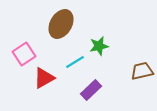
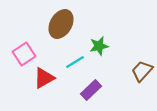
brown trapezoid: rotated 35 degrees counterclockwise
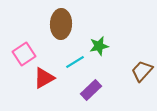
brown ellipse: rotated 28 degrees counterclockwise
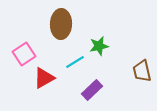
brown trapezoid: rotated 55 degrees counterclockwise
purple rectangle: moved 1 px right
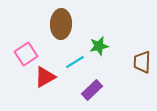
pink square: moved 2 px right
brown trapezoid: moved 9 px up; rotated 15 degrees clockwise
red triangle: moved 1 px right, 1 px up
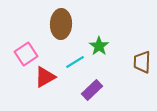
green star: rotated 24 degrees counterclockwise
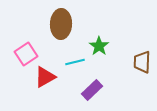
cyan line: rotated 18 degrees clockwise
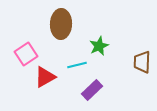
green star: rotated 12 degrees clockwise
cyan line: moved 2 px right, 3 px down
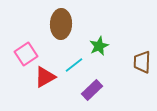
cyan line: moved 3 px left; rotated 24 degrees counterclockwise
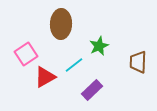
brown trapezoid: moved 4 px left
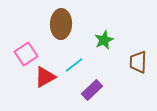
green star: moved 5 px right, 6 px up
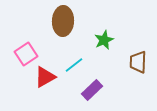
brown ellipse: moved 2 px right, 3 px up
